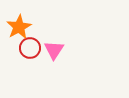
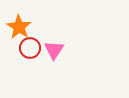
orange star: rotated 10 degrees counterclockwise
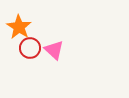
pink triangle: rotated 20 degrees counterclockwise
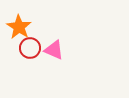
pink triangle: rotated 20 degrees counterclockwise
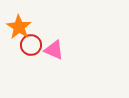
red circle: moved 1 px right, 3 px up
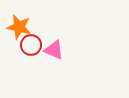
orange star: rotated 20 degrees counterclockwise
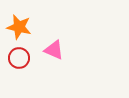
red circle: moved 12 px left, 13 px down
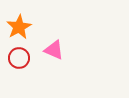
orange star: rotated 30 degrees clockwise
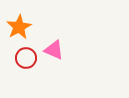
red circle: moved 7 px right
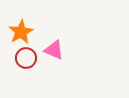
orange star: moved 2 px right, 5 px down
